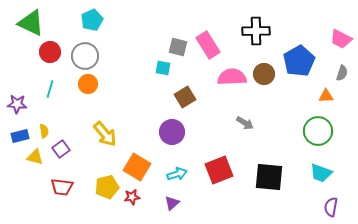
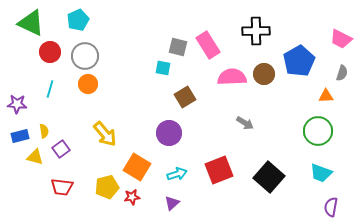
cyan pentagon: moved 14 px left
purple circle: moved 3 px left, 1 px down
black square: rotated 36 degrees clockwise
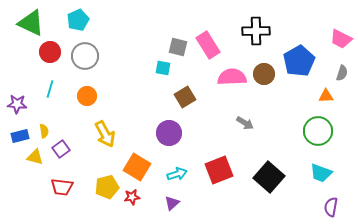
orange circle: moved 1 px left, 12 px down
yellow arrow: rotated 12 degrees clockwise
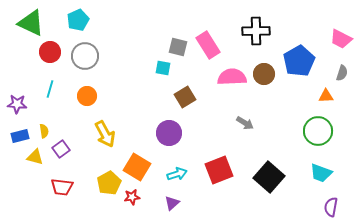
yellow pentagon: moved 2 px right, 4 px up; rotated 15 degrees counterclockwise
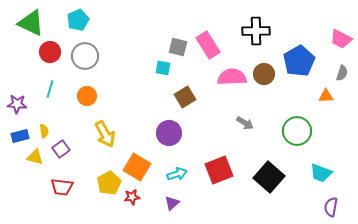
green circle: moved 21 px left
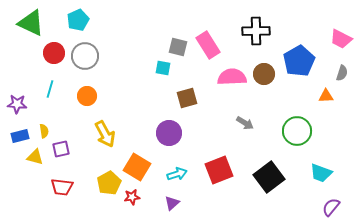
red circle: moved 4 px right, 1 px down
brown square: moved 2 px right, 1 px down; rotated 15 degrees clockwise
purple square: rotated 24 degrees clockwise
black square: rotated 12 degrees clockwise
purple semicircle: rotated 30 degrees clockwise
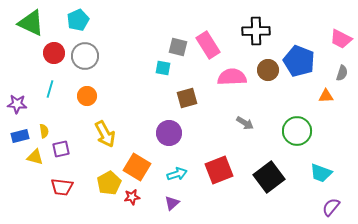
blue pentagon: rotated 20 degrees counterclockwise
brown circle: moved 4 px right, 4 px up
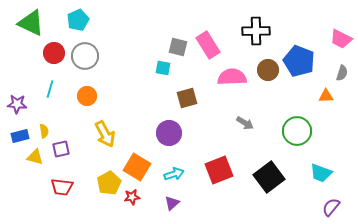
cyan arrow: moved 3 px left
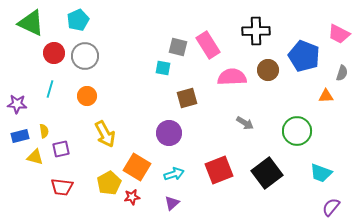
pink trapezoid: moved 2 px left, 5 px up
blue pentagon: moved 5 px right, 5 px up
black square: moved 2 px left, 4 px up
